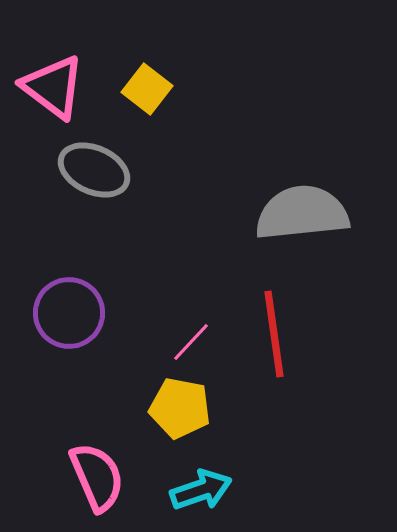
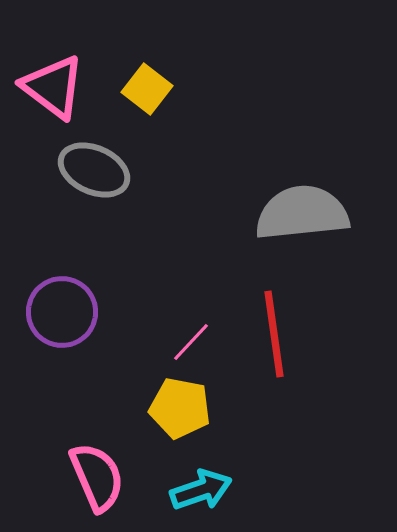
purple circle: moved 7 px left, 1 px up
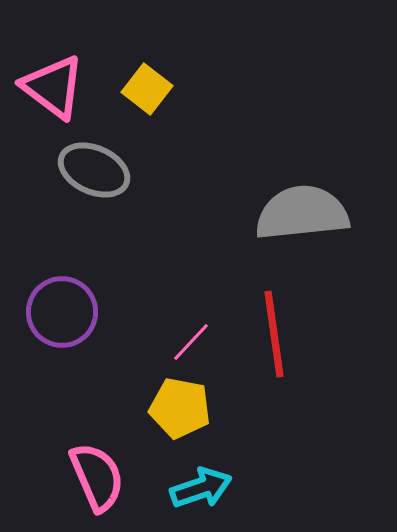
cyan arrow: moved 2 px up
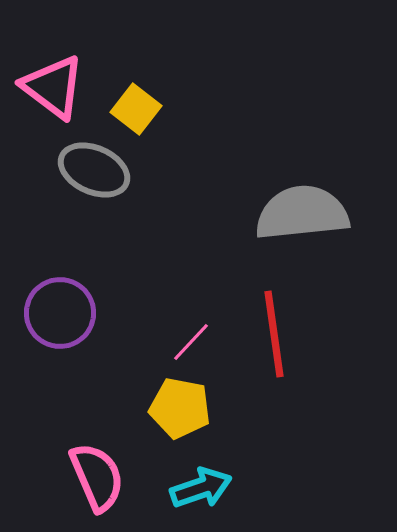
yellow square: moved 11 px left, 20 px down
purple circle: moved 2 px left, 1 px down
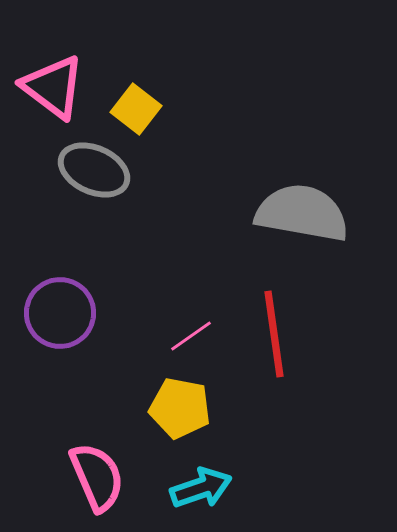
gray semicircle: rotated 16 degrees clockwise
pink line: moved 6 px up; rotated 12 degrees clockwise
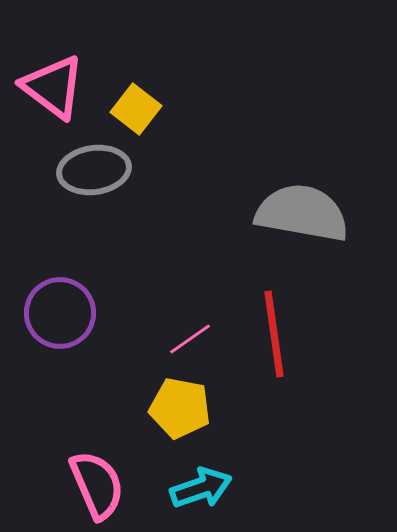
gray ellipse: rotated 32 degrees counterclockwise
pink line: moved 1 px left, 3 px down
pink semicircle: moved 8 px down
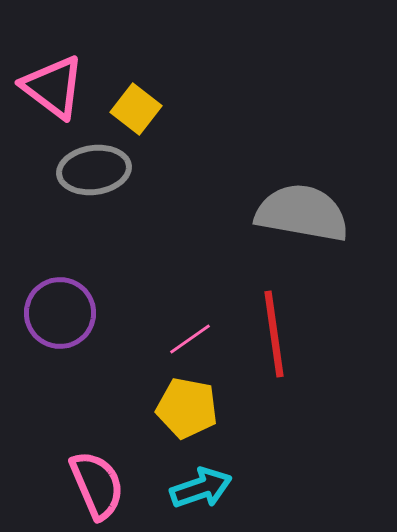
yellow pentagon: moved 7 px right
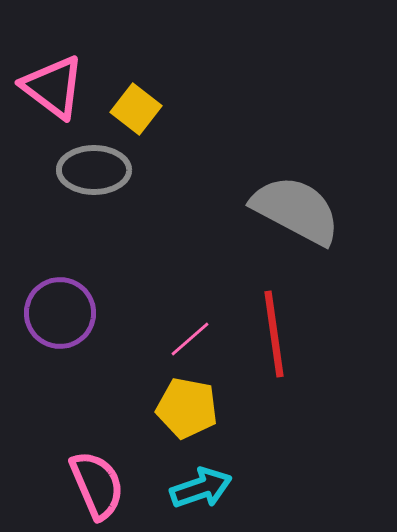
gray ellipse: rotated 8 degrees clockwise
gray semicircle: moved 6 px left, 3 px up; rotated 18 degrees clockwise
pink line: rotated 6 degrees counterclockwise
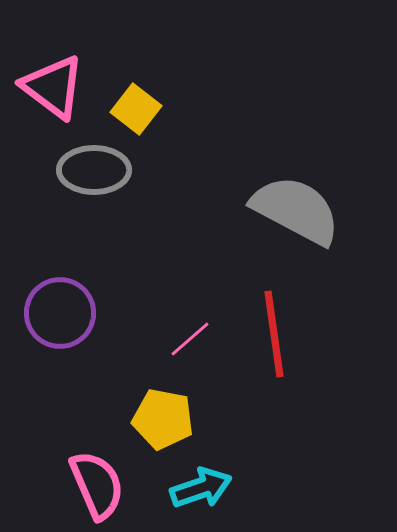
yellow pentagon: moved 24 px left, 11 px down
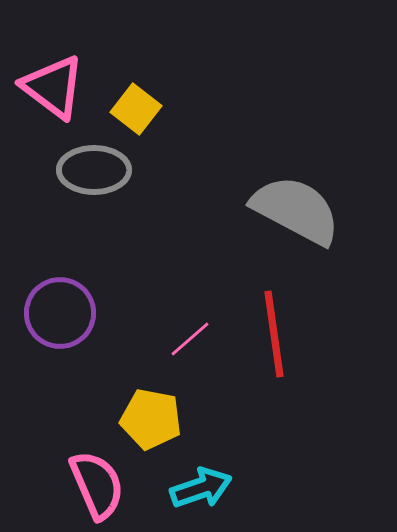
yellow pentagon: moved 12 px left
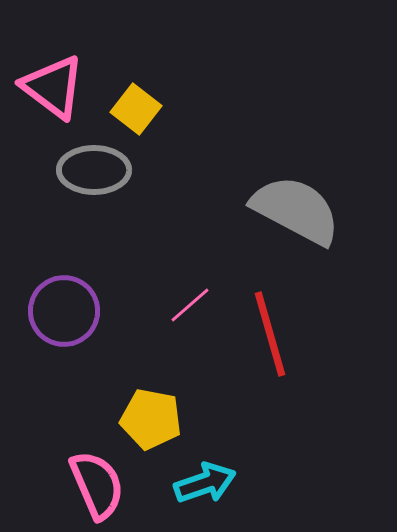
purple circle: moved 4 px right, 2 px up
red line: moved 4 px left; rotated 8 degrees counterclockwise
pink line: moved 34 px up
cyan arrow: moved 4 px right, 5 px up
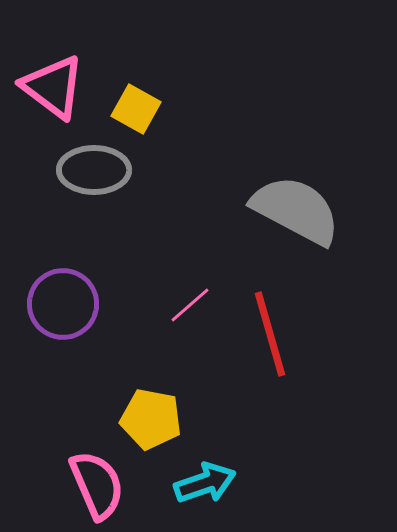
yellow square: rotated 9 degrees counterclockwise
purple circle: moved 1 px left, 7 px up
